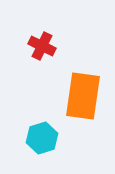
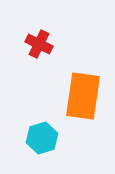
red cross: moved 3 px left, 2 px up
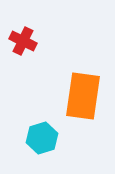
red cross: moved 16 px left, 3 px up
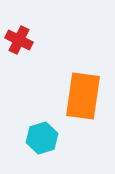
red cross: moved 4 px left, 1 px up
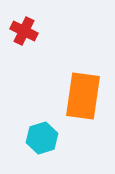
red cross: moved 5 px right, 9 px up
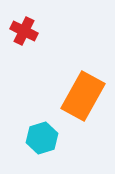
orange rectangle: rotated 21 degrees clockwise
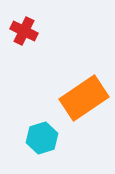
orange rectangle: moved 1 px right, 2 px down; rotated 27 degrees clockwise
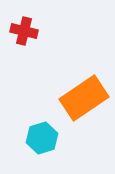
red cross: rotated 12 degrees counterclockwise
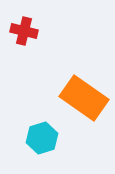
orange rectangle: rotated 69 degrees clockwise
